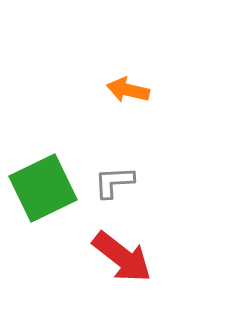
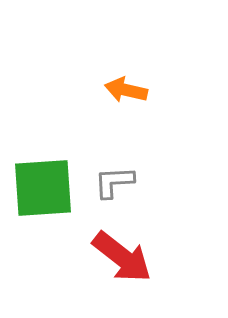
orange arrow: moved 2 px left
green square: rotated 22 degrees clockwise
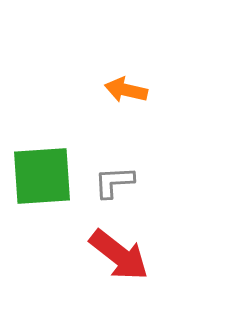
green square: moved 1 px left, 12 px up
red arrow: moved 3 px left, 2 px up
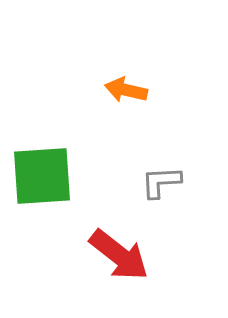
gray L-shape: moved 47 px right
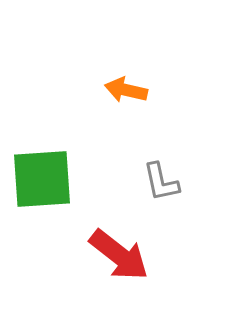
green square: moved 3 px down
gray L-shape: rotated 99 degrees counterclockwise
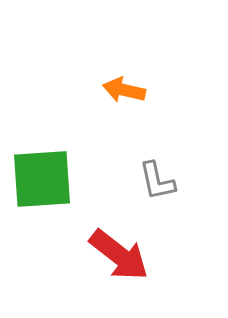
orange arrow: moved 2 px left
gray L-shape: moved 4 px left, 1 px up
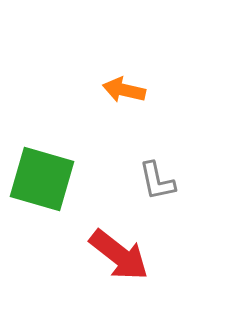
green square: rotated 20 degrees clockwise
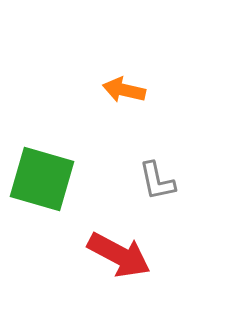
red arrow: rotated 10 degrees counterclockwise
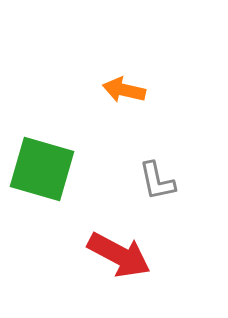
green square: moved 10 px up
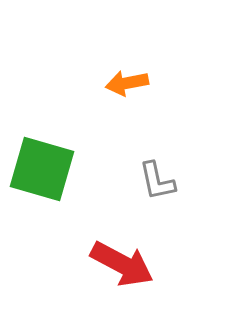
orange arrow: moved 3 px right, 7 px up; rotated 24 degrees counterclockwise
red arrow: moved 3 px right, 9 px down
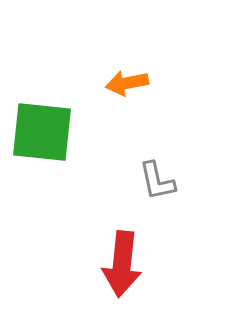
green square: moved 37 px up; rotated 10 degrees counterclockwise
red arrow: rotated 68 degrees clockwise
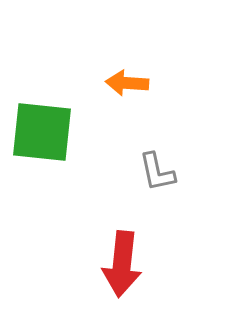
orange arrow: rotated 15 degrees clockwise
gray L-shape: moved 9 px up
